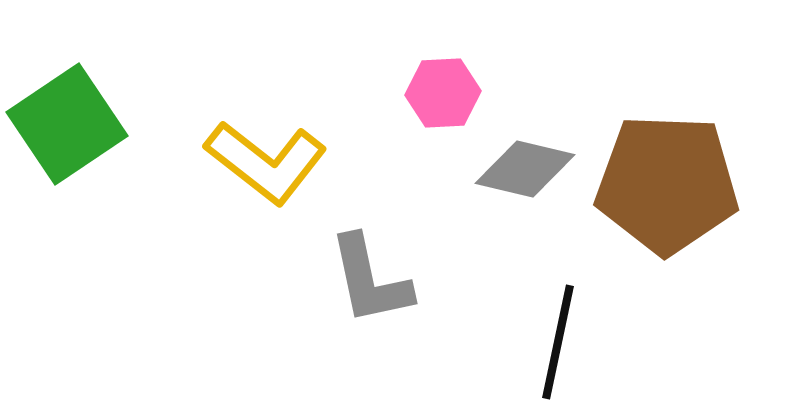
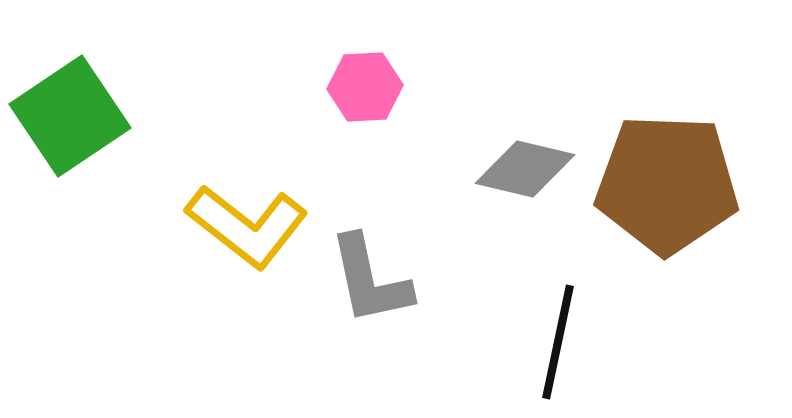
pink hexagon: moved 78 px left, 6 px up
green square: moved 3 px right, 8 px up
yellow L-shape: moved 19 px left, 64 px down
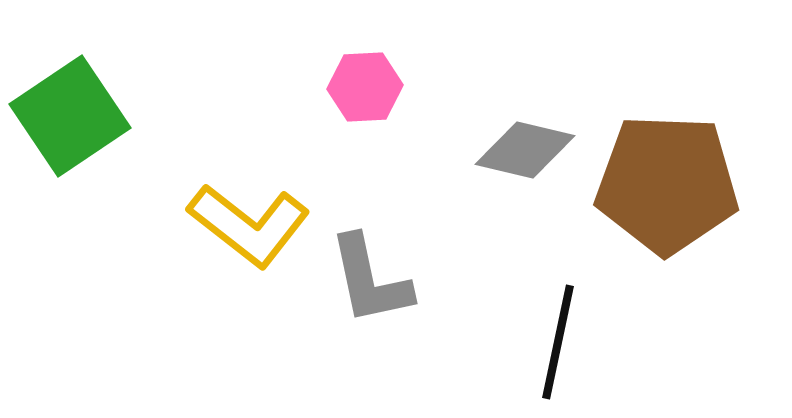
gray diamond: moved 19 px up
yellow L-shape: moved 2 px right, 1 px up
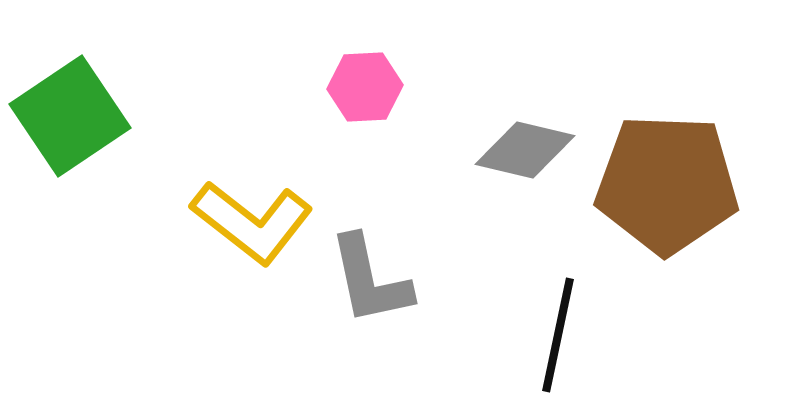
yellow L-shape: moved 3 px right, 3 px up
black line: moved 7 px up
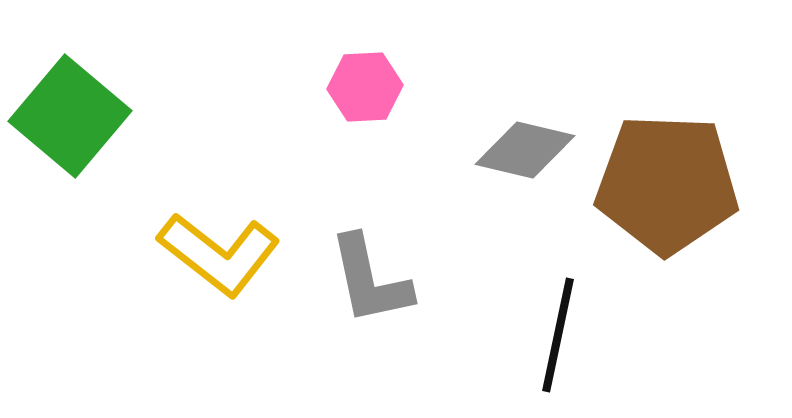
green square: rotated 16 degrees counterclockwise
yellow L-shape: moved 33 px left, 32 px down
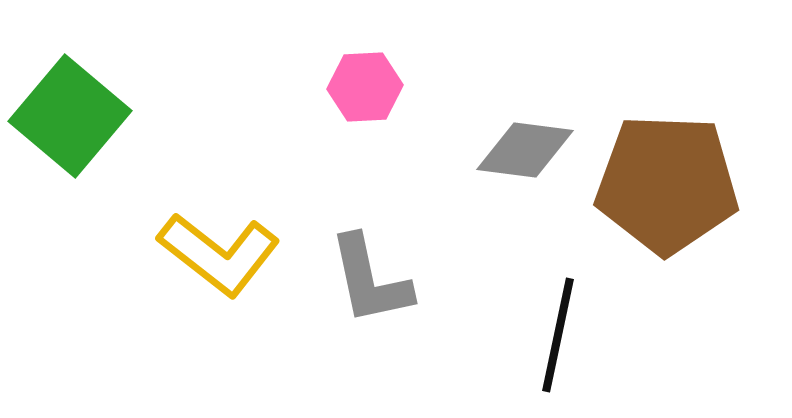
gray diamond: rotated 6 degrees counterclockwise
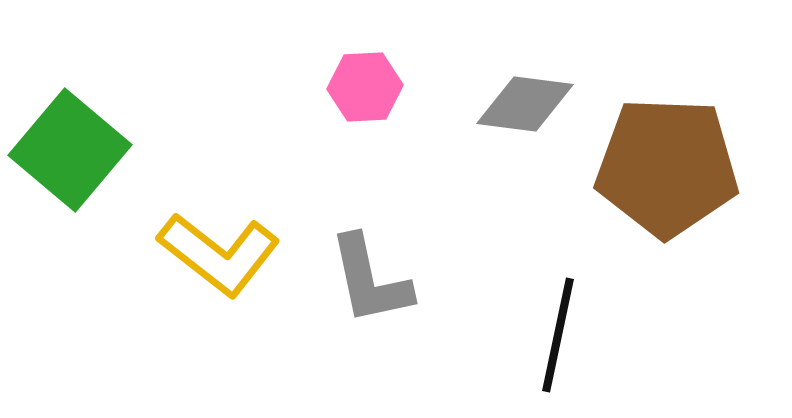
green square: moved 34 px down
gray diamond: moved 46 px up
brown pentagon: moved 17 px up
